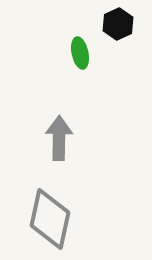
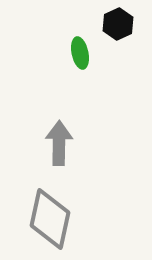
gray arrow: moved 5 px down
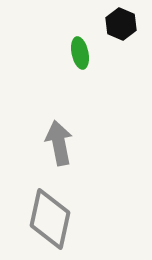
black hexagon: moved 3 px right; rotated 12 degrees counterclockwise
gray arrow: rotated 12 degrees counterclockwise
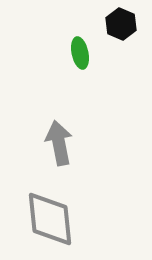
gray diamond: rotated 18 degrees counterclockwise
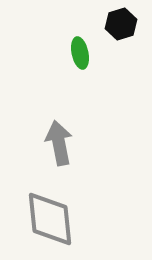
black hexagon: rotated 20 degrees clockwise
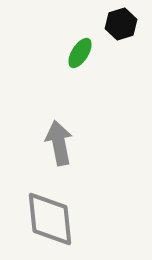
green ellipse: rotated 44 degrees clockwise
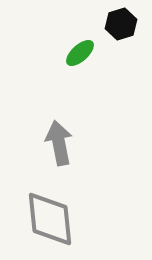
green ellipse: rotated 16 degrees clockwise
